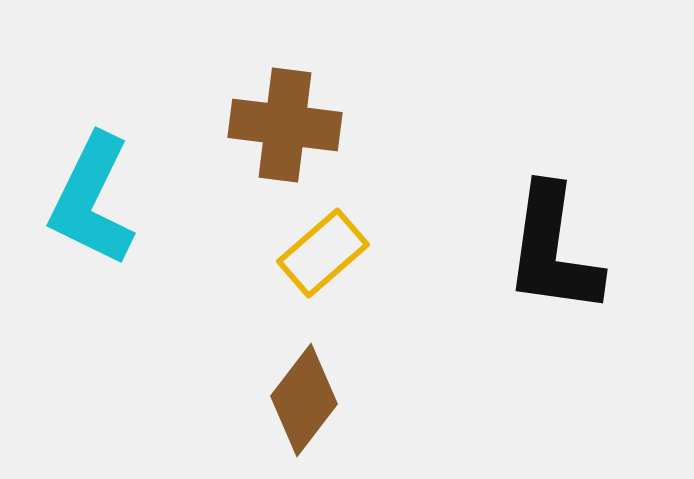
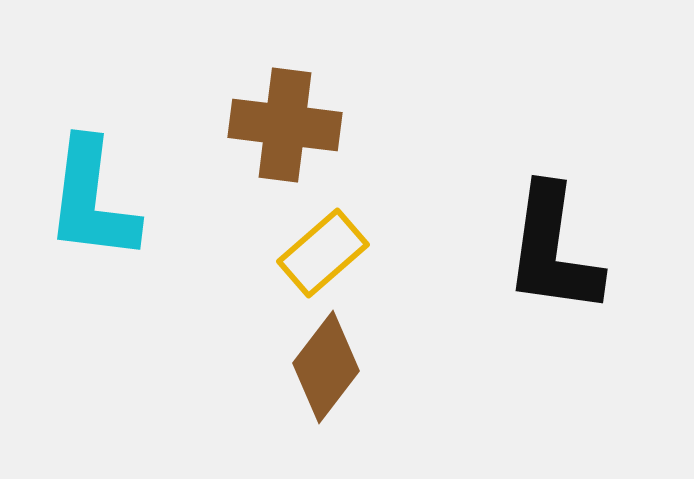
cyan L-shape: rotated 19 degrees counterclockwise
brown diamond: moved 22 px right, 33 px up
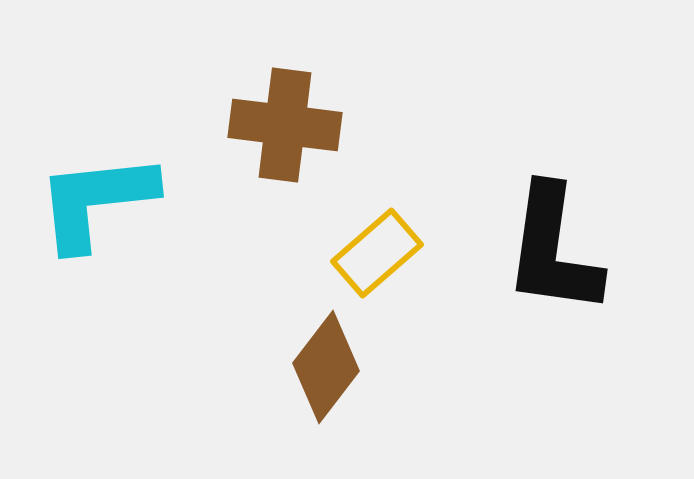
cyan L-shape: moved 4 px right, 1 px down; rotated 77 degrees clockwise
yellow rectangle: moved 54 px right
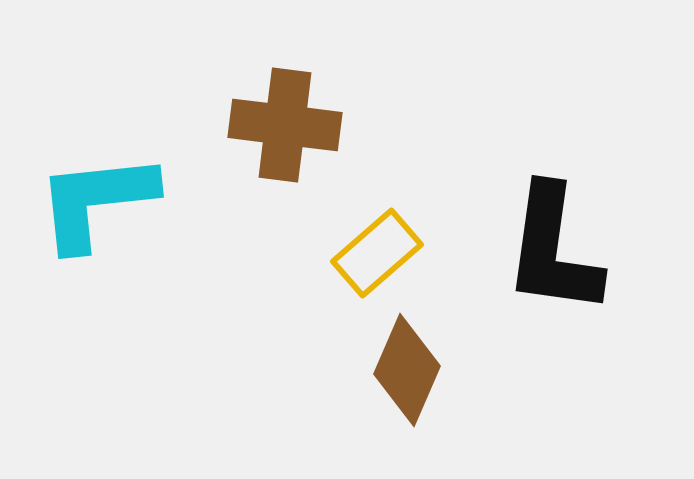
brown diamond: moved 81 px right, 3 px down; rotated 14 degrees counterclockwise
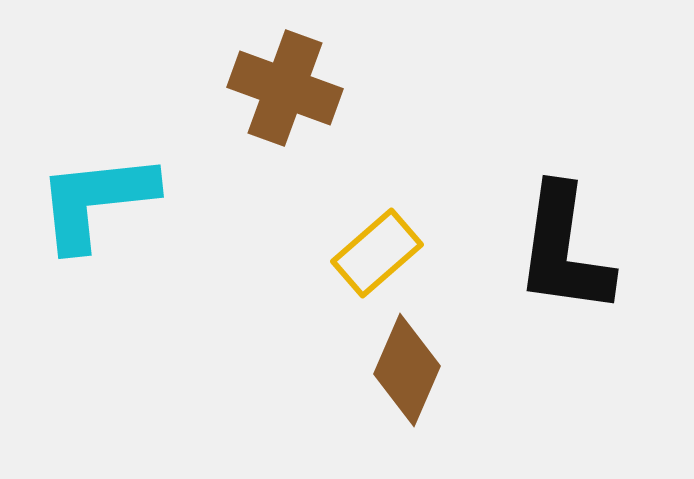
brown cross: moved 37 px up; rotated 13 degrees clockwise
black L-shape: moved 11 px right
